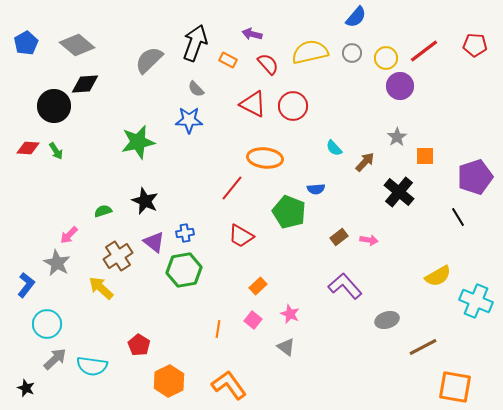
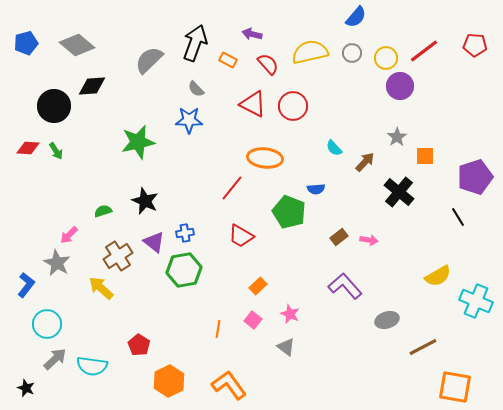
blue pentagon at (26, 43): rotated 15 degrees clockwise
black diamond at (85, 84): moved 7 px right, 2 px down
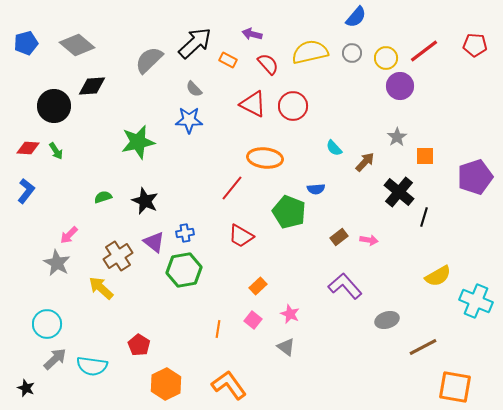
black arrow at (195, 43): rotated 27 degrees clockwise
gray semicircle at (196, 89): moved 2 px left
green semicircle at (103, 211): moved 14 px up
black line at (458, 217): moved 34 px left; rotated 48 degrees clockwise
blue L-shape at (26, 285): moved 94 px up
orange hexagon at (169, 381): moved 3 px left, 3 px down
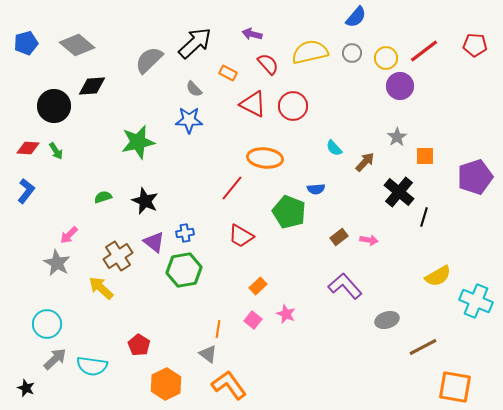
orange rectangle at (228, 60): moved 13 px down
pink star at (290, 314): moved 4 px left
gray triangle at (286, 347): moved 78 px left, 7 px down
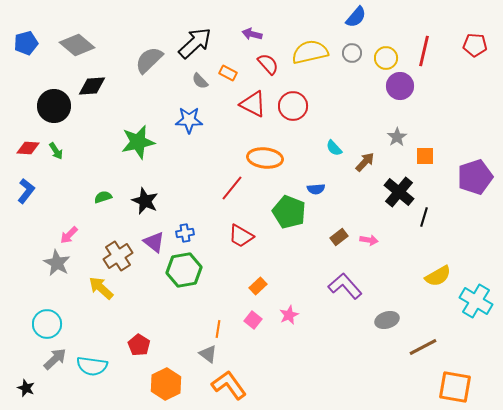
red line at (424, 51): rotated 40 degrees counterclockwise
gray semicircle at (194, 89): moved 6 px right, 8 px up
cyan cross at (476, 301): rotated 8 degrees clockwise
pink star at (286, 314): moved 3 px right, 1 px down; rotated 24 degrees clockwise
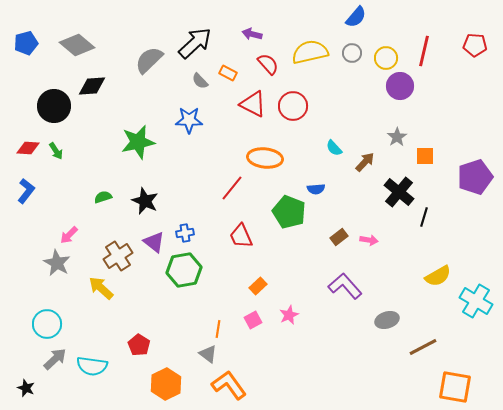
red trapezoid at (241, 236): rotated 36 degrees clockwise
pink square at (253, 320): rotated 24 degrees clockwise
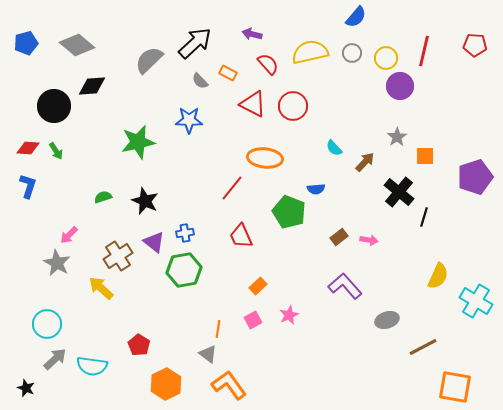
blue L-shape at (26, 191): moved 2 px right, 5 px up; rotated 20 degrees counterclockwise
yellow semicircle at (438, 276): rotated 36 degrees counterclockwise
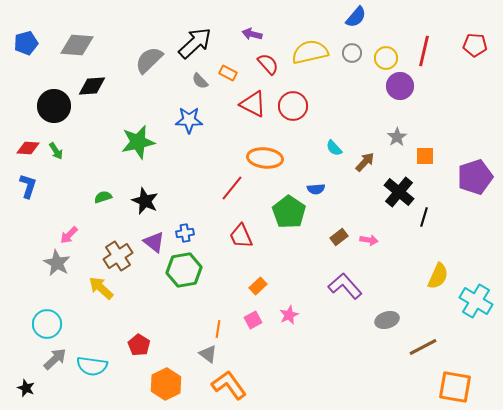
gray diamond at (77, 45): rotated 36 degrees counterclockwise
green pentagon at (289, 212): rotated 12 degrees clockwise
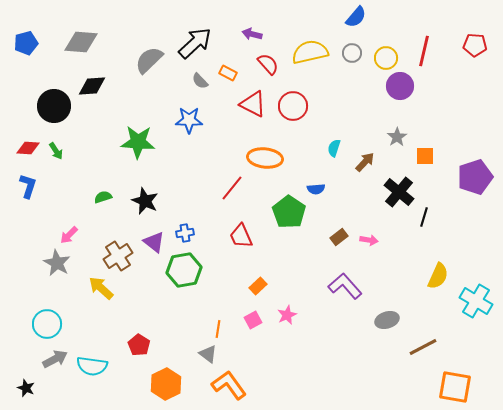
gray diamond at (77, 45): moved 4 px right, 3 px up
green star at (138, 142): rotated 16 degrees clockwise
cyan semicircle at (334, 148): rotated 60 degrees clockwise
pink star at (289, 315): moved 2 px left
gray arrow at (55, 359): rotated 15 degrees clockwise
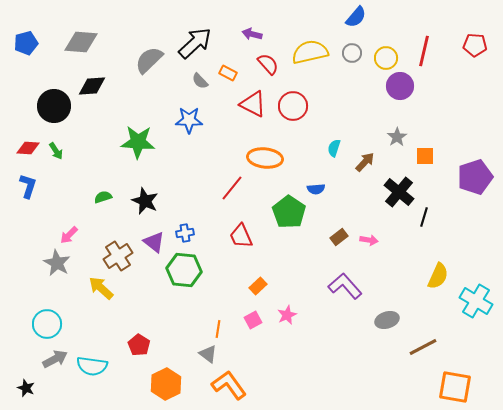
green hexagon at (184, 270): rotated 16 degrees clockwise
